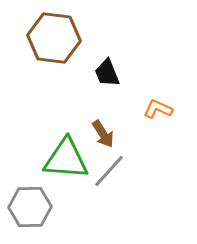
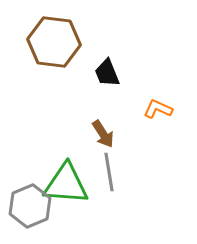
brown hexagon: moved 4 px down
green triangle: moved 25 px down
gray line: moved 1 px down; rotated 51 degrees counterclockwise
gray hexagon: moved 1 px up; rotated 21 degrees counterclockwise
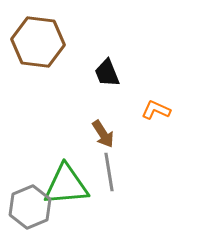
brown hexagon: moved 16 px left
orange L-shape: moved 2 px left, 1 px down
green triangle: moved 1 px down; rotated 9 degrees counterclockwise
gray hexagon: moved 1 px down
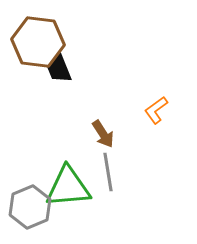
black trapezoid: moved 48 px left, 4 px up
orange L-shape: rotated 60 degrees counterclockwise
gray line: moved 1 px left
green triangle: moved 2 px right, 2 px down
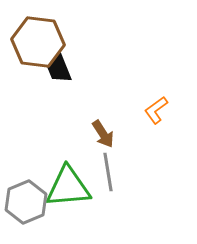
gray hexagon: moved 4 px left, 5 px up
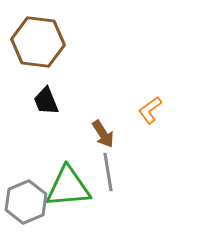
black trapezoid: moved 13 px left, 32 px down
orange L-shape: moved 6 px left
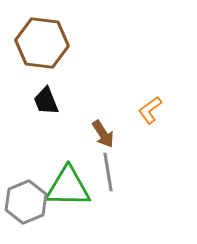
brown hexagon: moved 4 px right, 1 px down
green triangle: rotated 6 degrees clockwise
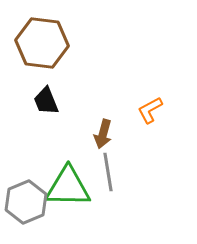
orange L-shape: rotated 8 degrees clockwise
brown arrow: rotated 48 degrees clockwise
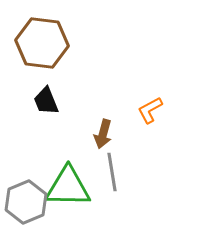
gray line: moved 4 px right
